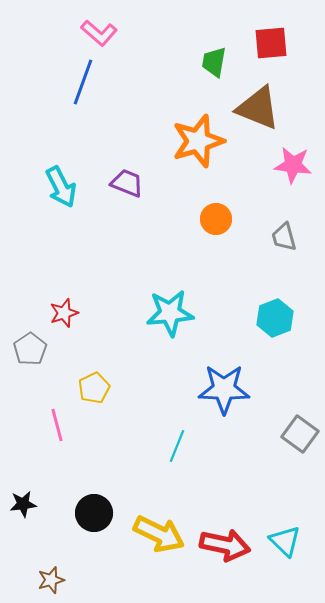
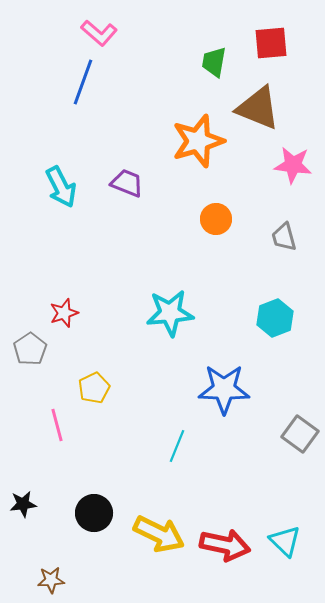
brown star: rotated 12 degrees clockwise
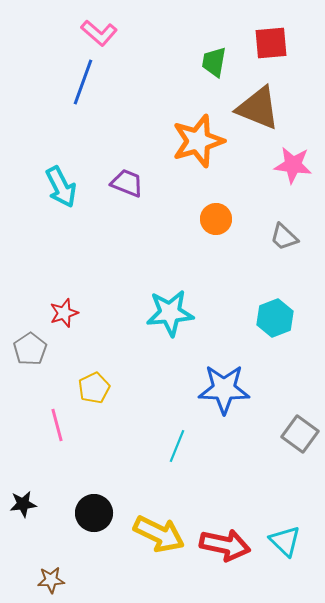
gray trapezoid: rotated 32 degrees counterclockwise
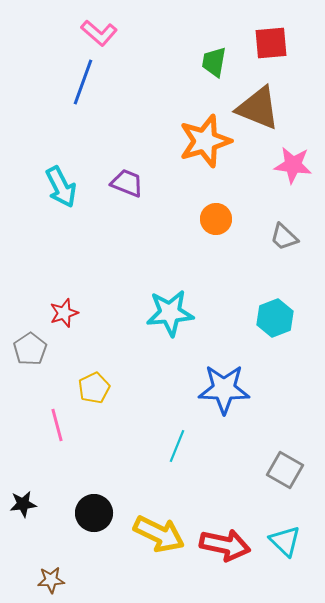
orange star: moved 7 px right
gray square: moved 15 px left, 36 px down; rotated 6 degrees counterclockwise
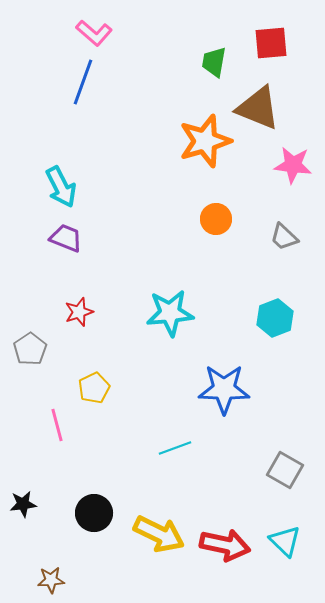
pink L-shape: moved 5 px left
purple trapezoid: moved 61 px left, 55 px down
red star: moved 15 px right, 1 px up
cyan line: moved 2 px left, 2 px down; rotated 48 degrees clockwise
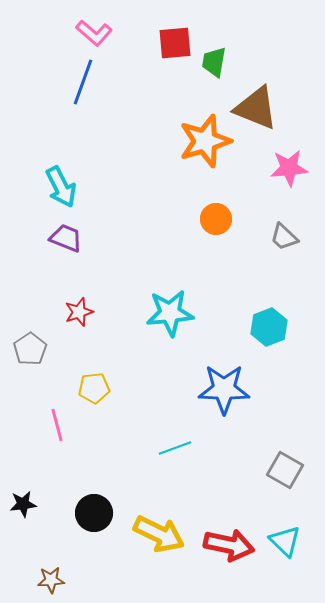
red square: moved 96 px left
brown triangle: moved 2 px left
pink star: moved 4 px left, 3 px down; rotated 12 degrees counterclockwise
cyan hexagon: moved 6 px left, 9 px down
yellow pentagon: rotated 20 degrees clockwise
red arrow: moved 4 px right
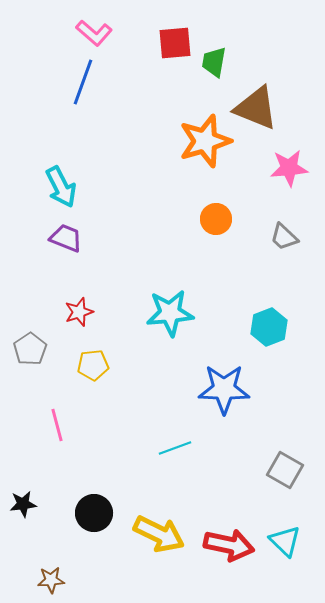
yellow pentagon: moved 1 px left, 23 px up
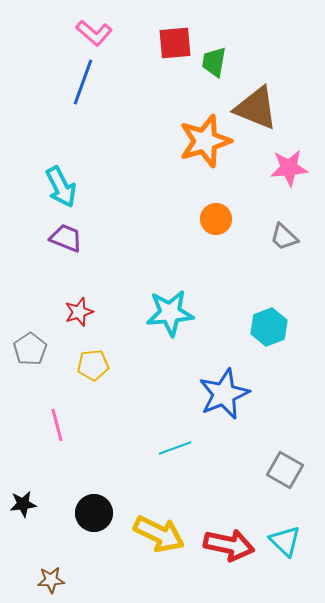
blue star: moved 5 px down; rotated 24 degrees counterclockwise
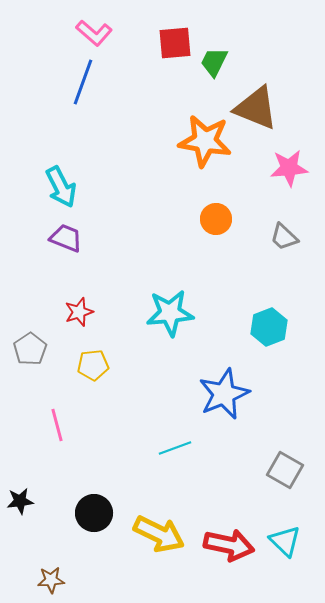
green trapezoid: rotated 16 degrees clockwise
orange star: rotated 26 degrees clockwise
black star: moved 3 px left, 3 px up
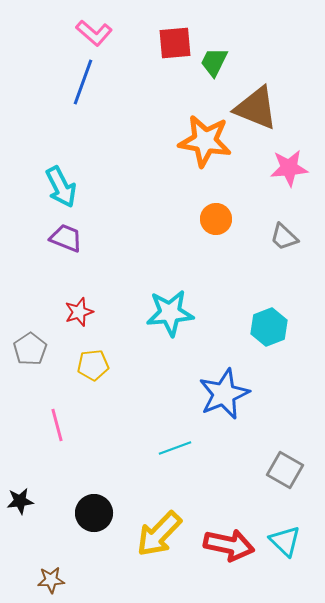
yellow arrow: rotated 108 degrees clockwise
